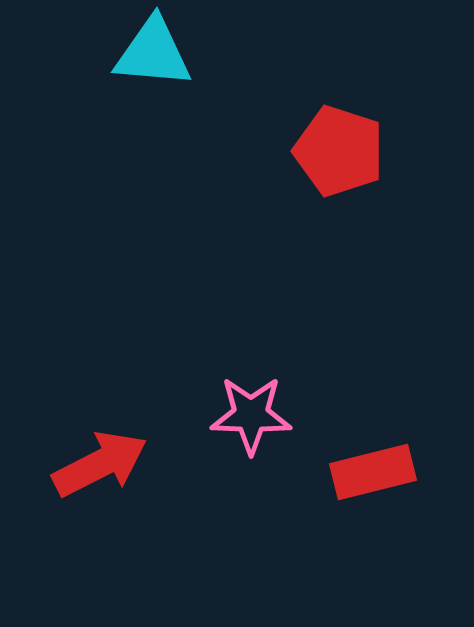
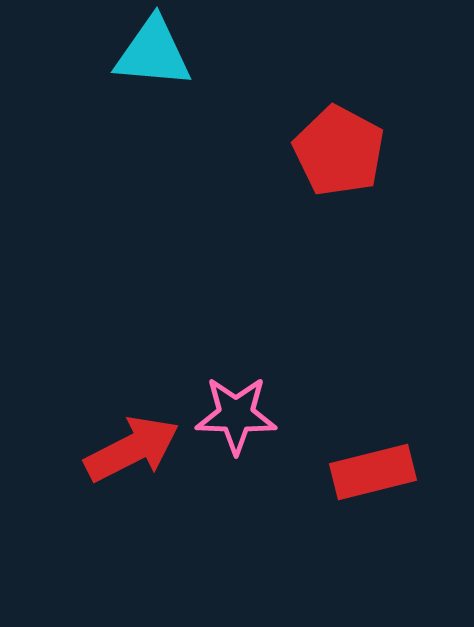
red pentagon: rotated 10 degrees clockwise
pink star: moved 15 px left
red arrow: moved 32 px right, 15 px up
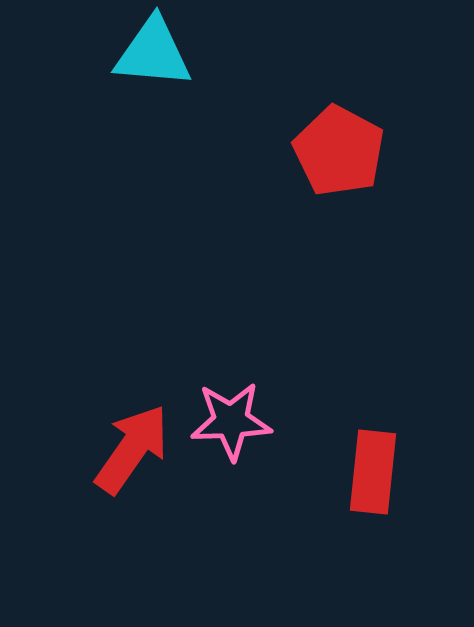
pink star: moved 5 px left, 6 px down; rotated 4 degrees counterclockwise
red arrow: rotated 28 degrees counterclockwise
red rectangle: rotated 70 degrees counterclockwise
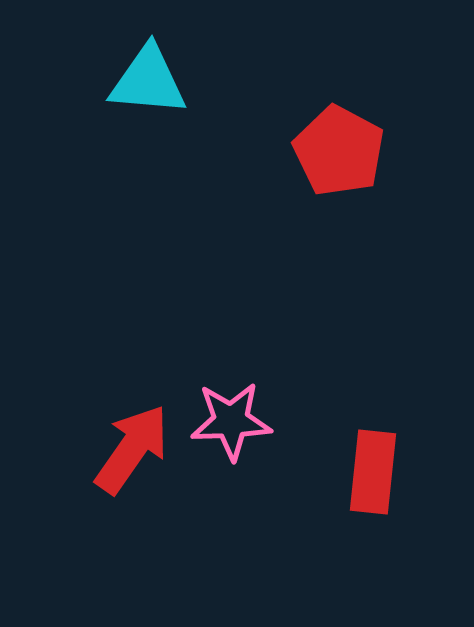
cyan triangle: moved 5 px left, 28 px down
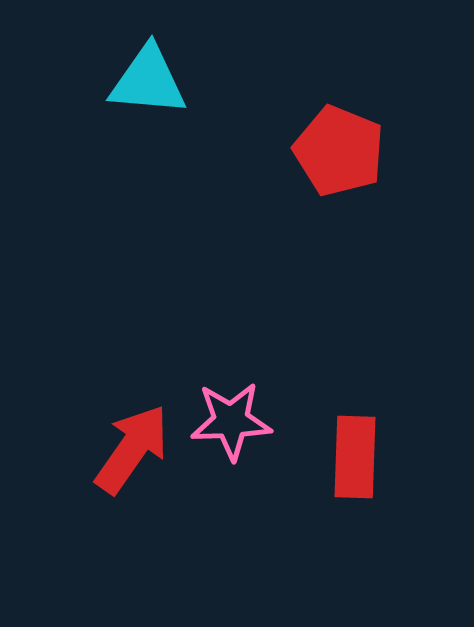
red pentagon: rotated 6 degrees counterclockwise
red rectangle: moved 18 px left, 15 px up; rotated 4 degrees counterclockwise
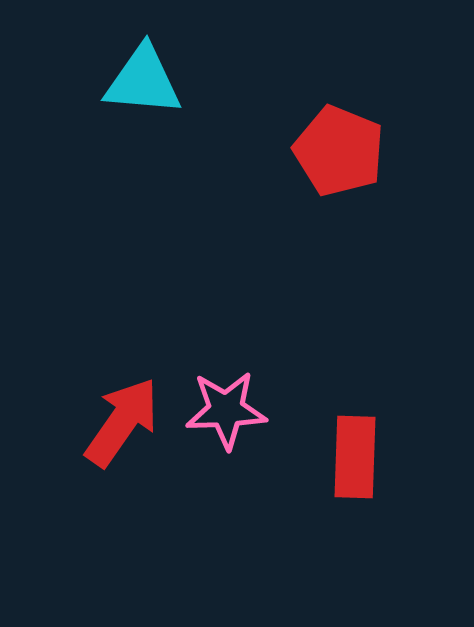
cyan triangle: moved 5 px left
pink star: moved 5 px left, 11 px up
red arrow: moved 10 px left, 27 px up
